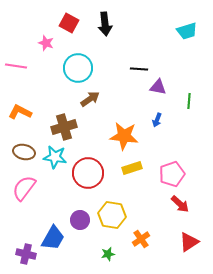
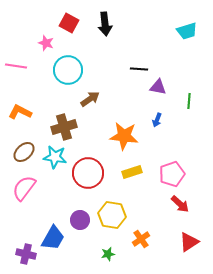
cyan circle: moved 10 px left, 2 px down
brown ellipse: rotated 55 degrees counterclockwise
yellow rectangle: moved 4 px down
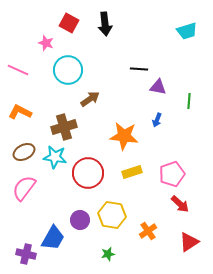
pink line: moved 2 px right, 4 px down; rotated 15 degrees clockwise
brown ellipse: rotated 15 degrees clockwise
orange cross: moved 7 px right, 8 px up
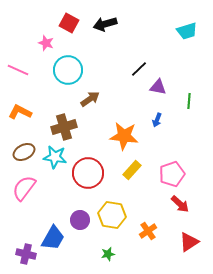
black arrow: rotated 80 degrees clockwise
black line: rotated 48 degrees counterclockwise
yellow rectangle: moved 2 px up; rotated 30 degrees counterclockwise
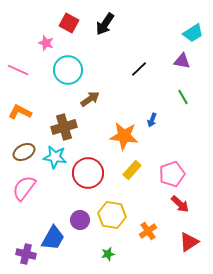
black arrow: rotated 40 degrees counterclockwise
cyan trapezoid: moved 6 px right, 2 px down; rotated 15 degrees counterclockwise
purple triangle: moved 24 px right, 26 px up
green line: moved 6 px left, 4 px up; rotated 35 degrees counterclockwise
blue arrow: moved 5 px left
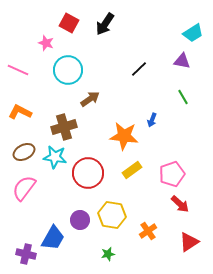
yellow rectangle: rotated 12 degrees clockwise
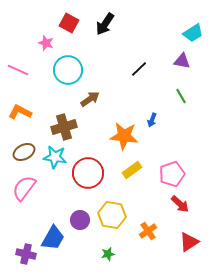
green line: moved 2 px left, 1 px up
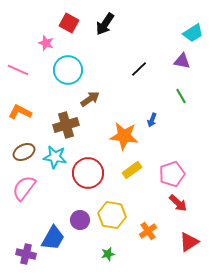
brown cross: moved 2 px right, 2 px up
red arrow: moved 2 px left, 1 px up
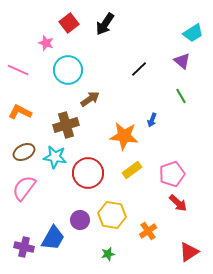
red square: rotated 24 degrees clockwise
purple triangle: rotated 30 degrees clockwise
red triangle: moved 10 px down
purple cross: moved 2 px left, 7 px up
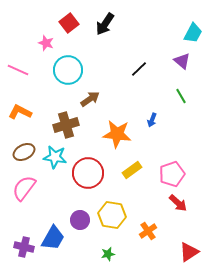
cyan trapezoid: rotated 30 degrees counterclockwise
orange star: moved 7 px left, 2 px up
